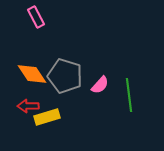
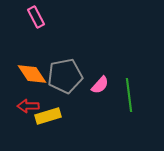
gray pentagon: rotated 28 degrees counterclockwise
yellow rectangle: moved 1 px right, 1 px up
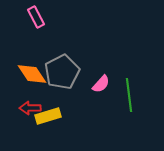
gray pentagon: moved 3 px left, 4 px up; rotated 16 degrees counterclockwise
pink semicircle: moved 1 px right, 1 px up
red arrow: moved 2 px right, 2 px down
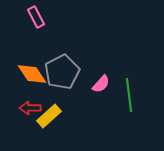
yellow rectangle: moved 1 px right; rotated 25 degrees counterclockwise
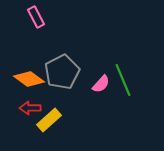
orange diamond: moved 3 px left, 5 px down; rotated 20 degrees counterclockwise
green line: moved 6 px left, 15 px up; rotated 16 degrees counterclockwise
yellow rectangle: moved 4 px down
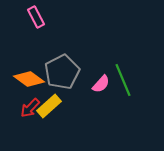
red arrow: rotated 45 degrees counterclockwise
yellow rectangle: moved 14 px up
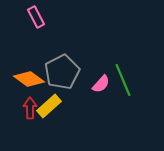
red arrow: rotated 135 degrees clockwise
